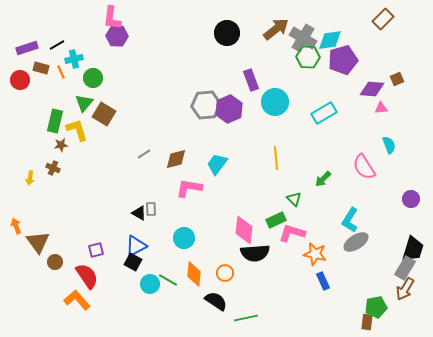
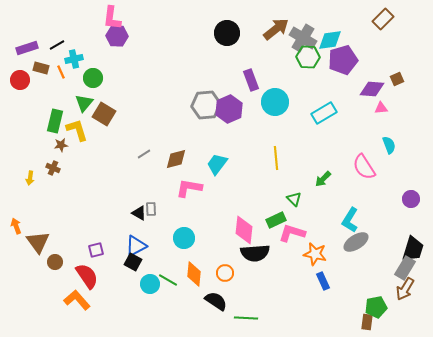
green line at (246, 318): rotated 15 degrees clockwise
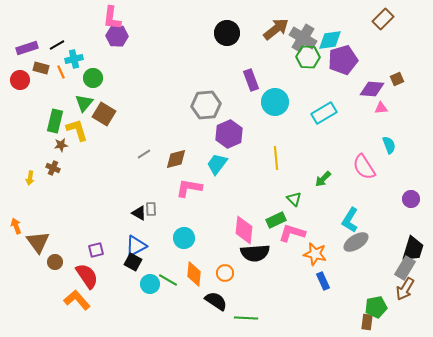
purple hexagon at (229, 109): moved 25 px down
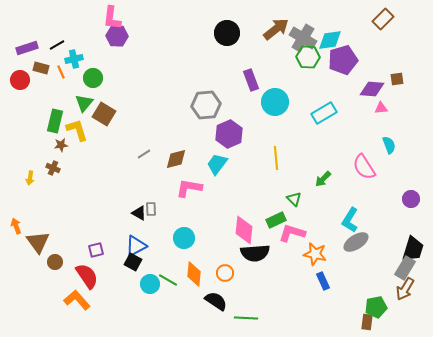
brown square at (397, 79): rotated 16 degrees clockwise
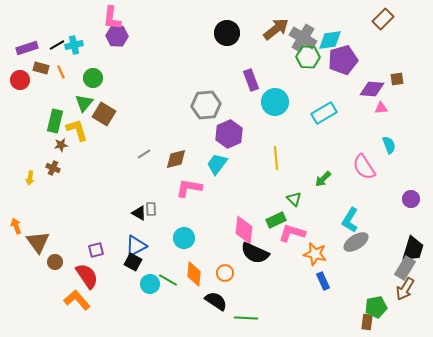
cyan cross at (74, 59): moved 14 px up
black semicircle at (255, 253): rotated 28 degrees clockwise
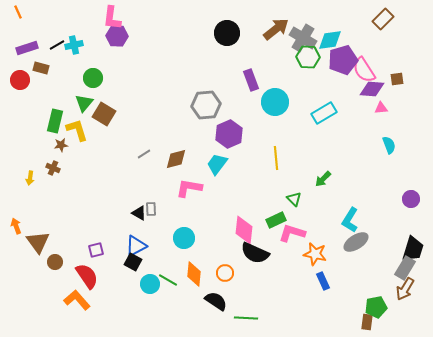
orange line at (61, 72): moved 43 px left, 60 px up
pink semicircle at (364, 167): moved 97 px up
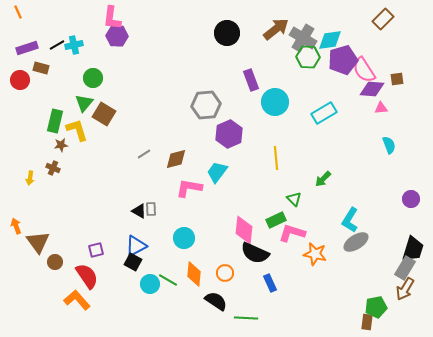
cyan trapezoid at (217, 164): moved 8 px down
black triangle at (139, 213): moved 2 px up
blue rectangle at (323, 281): moved 53 px left, 2 px down
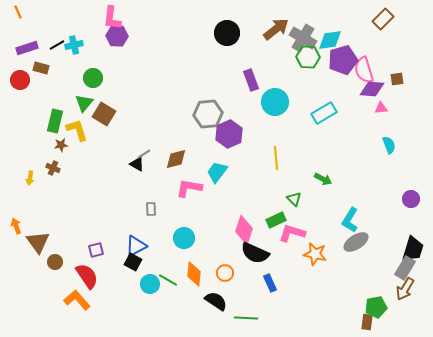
pink semicircle at (364, 70): rotated 16 degrees clockwise
gray hexagon at (206, 105): moved 2 px right, 9 px down
green arrow at (323, 179): rotated 108 degrees counterclockwise
black triangle at (139, 211): moved 2 px left, 47 px up
pink diamond at (244, 230): rotated 12 degrees clockwise
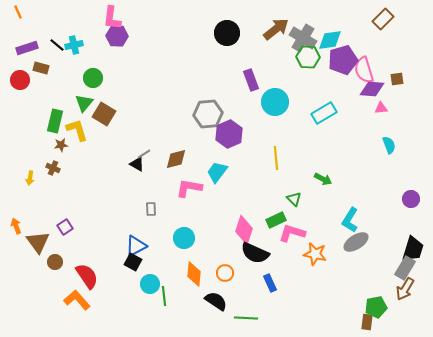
black line at (57, 45): rotated 70 degrees clockwise
purple square at (96, 250): moved 31 px left, 23 px up; rotated 21 degrees counterclockwise
green line at (168, 280): moved 4 px left, 16 px down; rotated 54 degrees clockwise
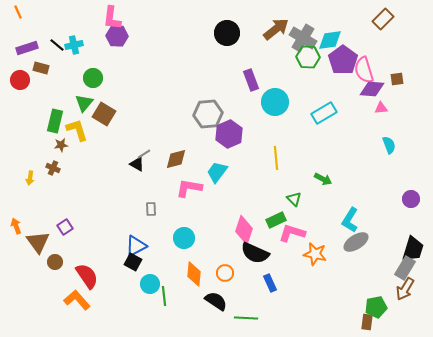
purple pentagon at (343, 60): rotated 20 degrees counterclockwise
